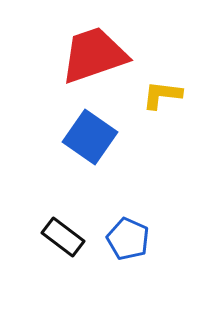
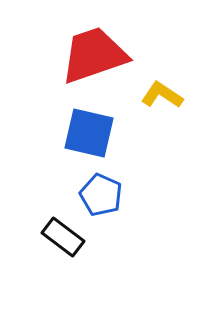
yellow L-shape: rotated 27 degrees clockwise
blue square: moved 1 px left, 4 px up; rotated 22 degrees counterclockwise
blue pentagon: moved 27 px left, 44 px up
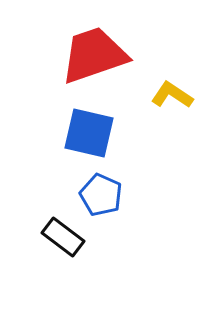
yellow L-shape: moved 10 px right
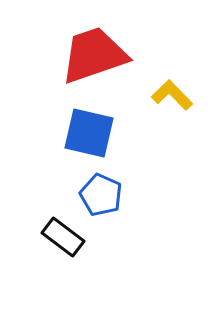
yellow L-shape: rotated 12 degrees clockwise
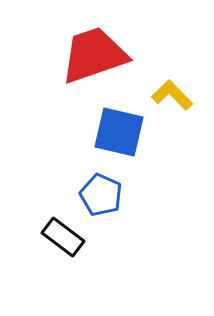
blue square: moved 30 px right, 1 px up
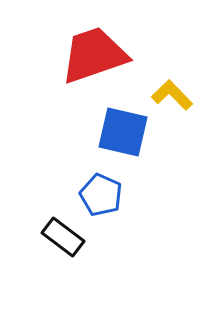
blue square: moved 4 px right
